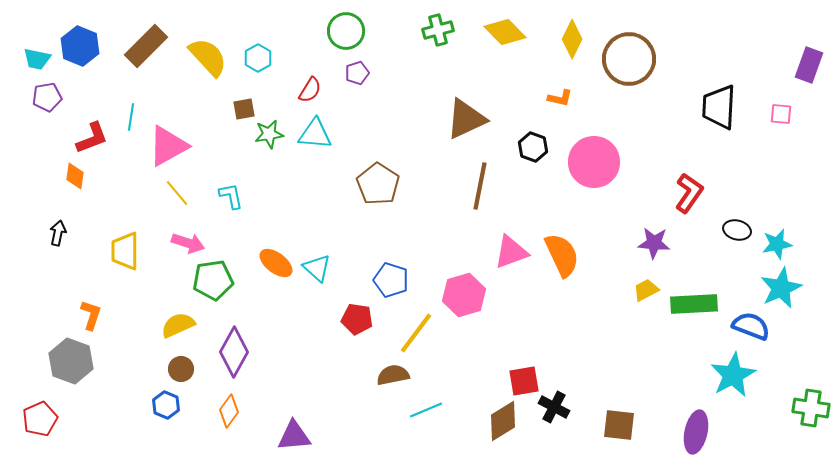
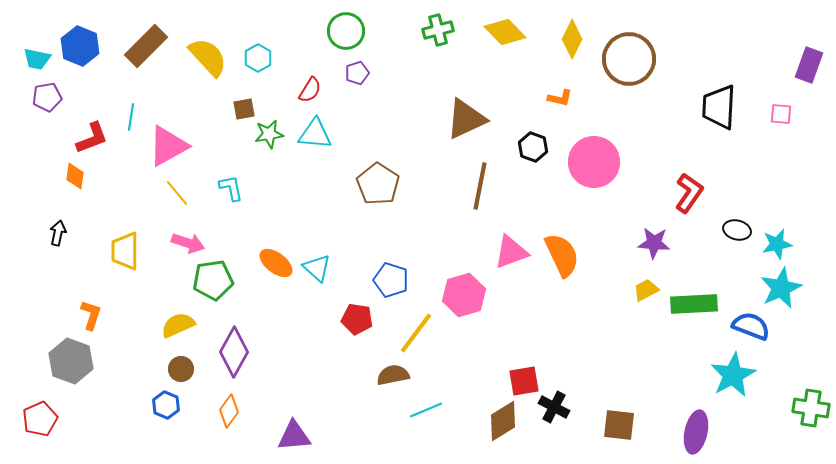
cyan L-shape at (231, 196): moved 8 px up
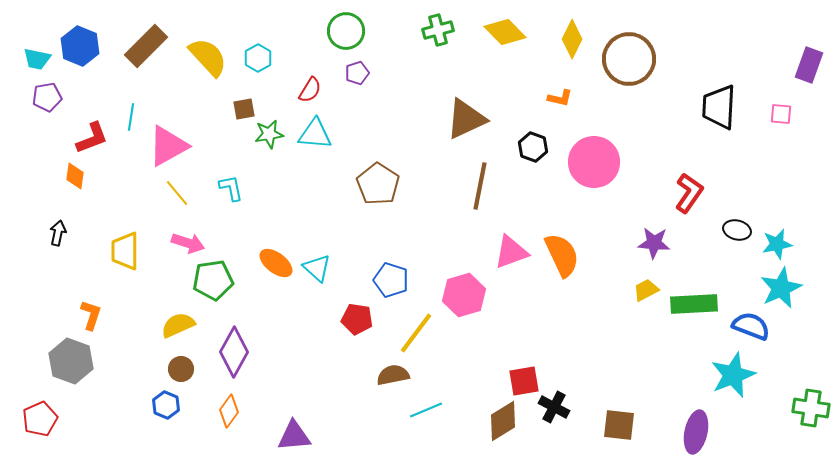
cyan star at (733, 375): rotated 6 degrees clockwise
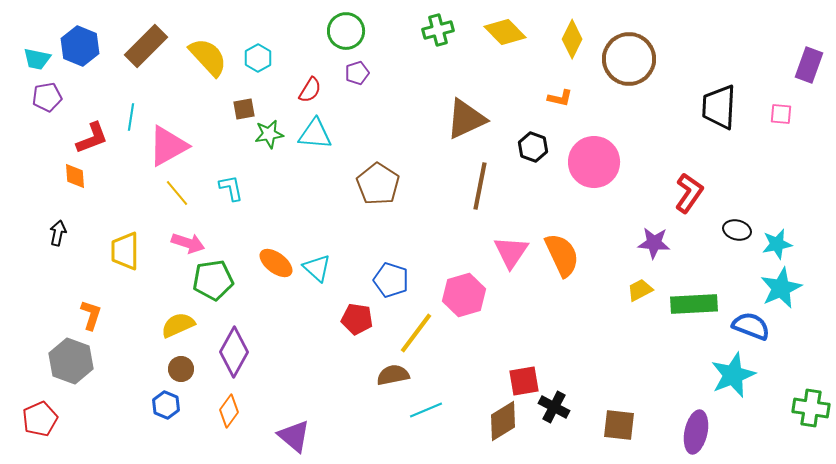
orange diamond at (75, 176): rotated 12 degrees counterclockwise
pink triangle at (511, 252): rotated 36 degrees counterclockwise
yellow trapezoid at (646, 290): moved 6 px left
purple triangle at (294, 436): rotated 45 degrees clockwise
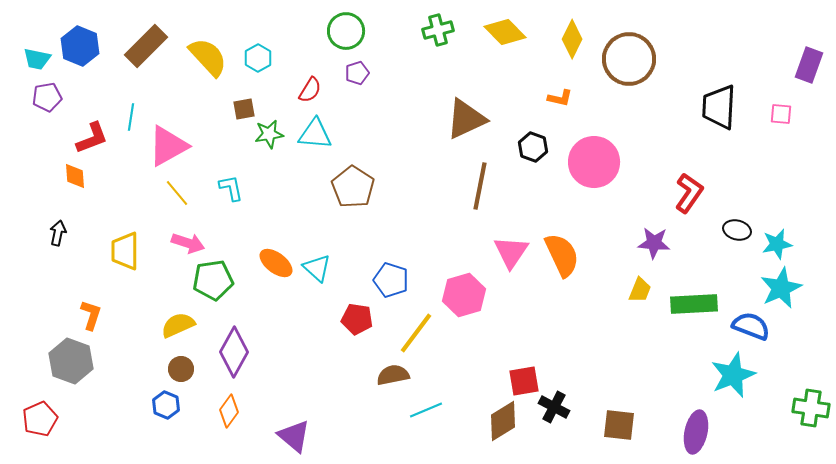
brown pentagon at (378, 184): moved 25 px left, 3 px down
yellow trapezoid at (640, 290): rotated 140 degrees clockwise
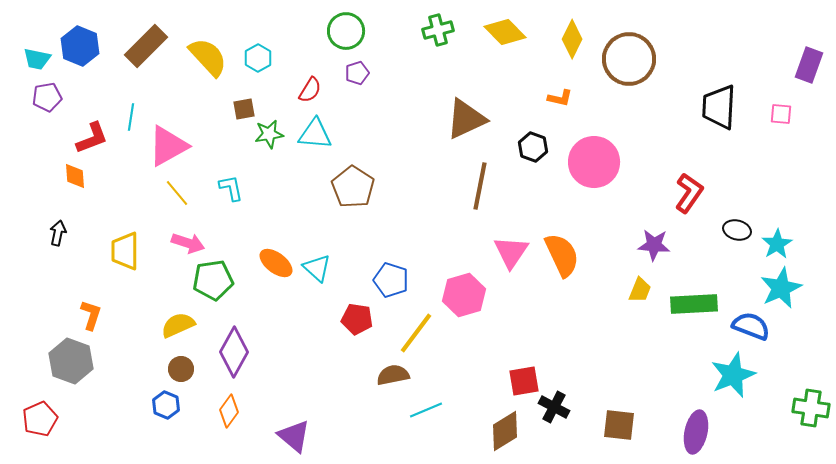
purple star at (654, 243): moved 2 px down
cyan star at (777, 244): rotated 20 degrees counterclockwise
brown diamond at (503, 421): moved 2 px right, 10 px down
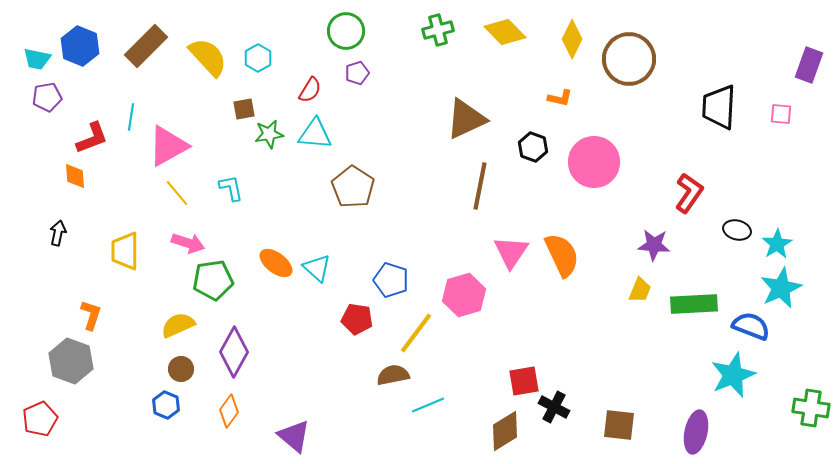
cyan line at (426, 410): moved 2 px right, 5 px up
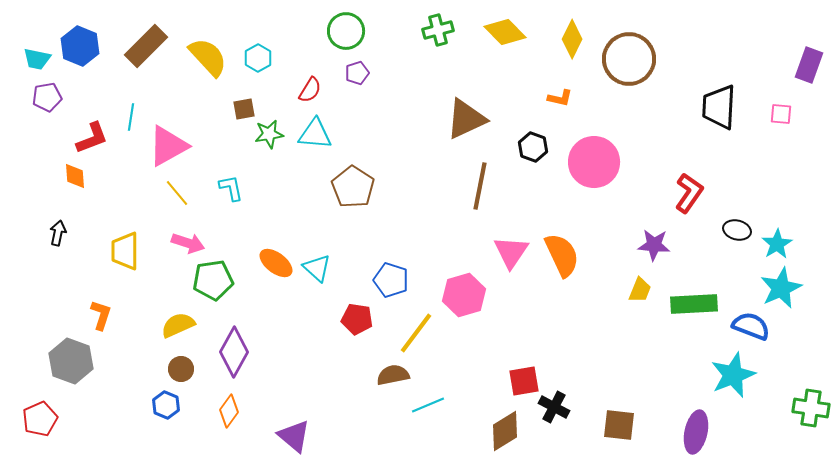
orange L-shape at (91, 315): moved 10 px right
